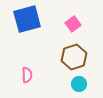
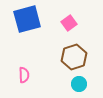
pink square: moved 4 px left, 1 px up
pink semicircle: moved 3 px left
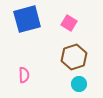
pink square: rotated 21 degrees counterclockwise
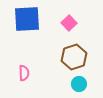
blue square: rotated 12 degrees clockwise
pink square: rotated 14 degrees clockwise
pink semicircle: moved 2 px up
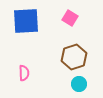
blue square: moved 1 px left, 2 px down
pink square: moved 1 px right, 5 px up; rotated 14 degrees counterclockwise
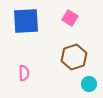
cyan circle: moved 10 px right
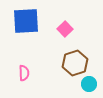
pink square: moved 5 px left, 11 px down; rotated 14 degrees clockwise
brown hexagon: moved 1 px right, 6 px down
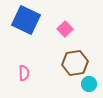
blue square: moved 1 px up; rotated 28 degrees clockwise
brown hexagon: rotated 10 degrees clockwise
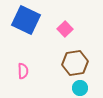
pink semicircle: moved 1 px left, 2 px up
cyan circle: moved 9 px left, 4 px down
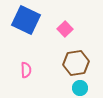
brown hexagon: moved 1 px right
pink semicircle: moved 3 px right, 1 px up
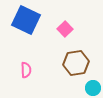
cyan circle: moved 13 px right
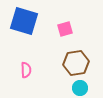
blue square: moved 2 px left, 1 px down; rotated 8 degrees counterclockwise
pink square: rotated 28 degrees clockwise
cyan circle: moved 13 px left
